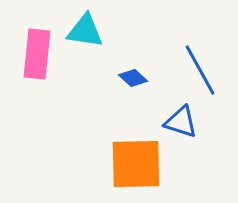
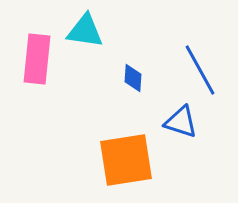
pink rectangle: moved 5 px down
blue diamond: rotated 52 degrees clockwise
orange square: moved 10 px left, 4 px up; rotated 8 degrees counterclockwise
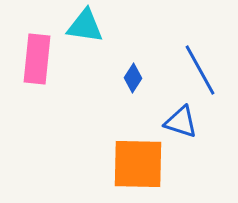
cyan triangle: moved 5 px up
blue diamond: rotated 28 degrees clockwise
orange square: moved 12 px right, 4 px down; rotated 10 degrees clockwise
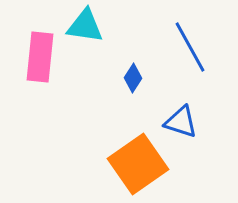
pink rectangle: moved 3 px right, 2 px up
blue line: moved 10 px left, 23 px up
orange square: rotated 36 degrees counterclockwise
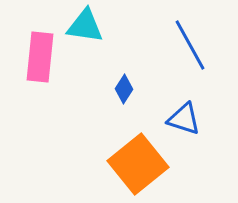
blue line: moved 2 px up
blue diamond: moved 9 px left, 11 px down
blue triangle: moved 3 px right, 3 px up
orange square: rotated 4 degrees counterclockwise
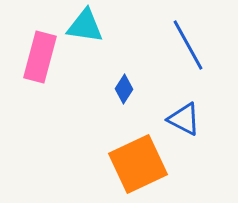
blue line: moved 2 px left
pink rectangle: rotated 9 degrees clockwise
blue triangle: rotated 9 degrees clockwise
orange square: rotated 14 degrees clockwise
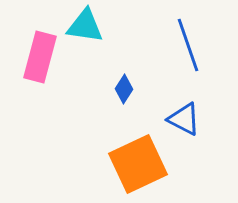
blue line: rotated 10 degrees clockwise
